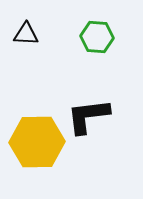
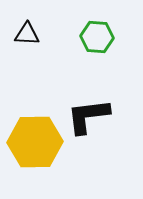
black triangle: moved 1 px right
yellow hexagon: moved 2 px left
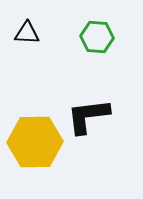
black triangle: moved 1 px up
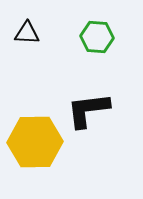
black L-shape: moved 6 px up
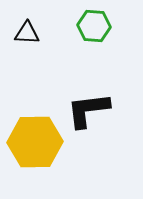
green hexagon: moved 3 px left, 11 px up
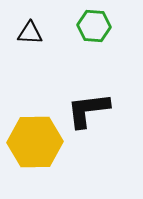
black triangle: moved 3 px right
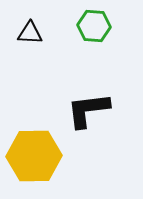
yellow hexagon: moved 1 px left, 14 px down
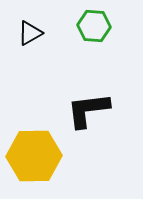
black triangle: rotated 32 degrees counterclockwise
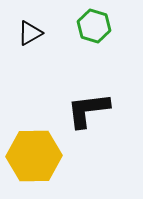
green hexagon: rotated 12 degrees clockwise
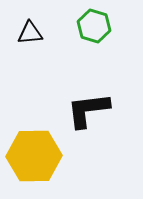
black triangle: rotated 24 degrees clockwise
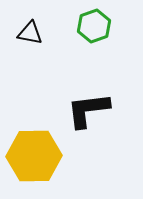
green hexagon: rotated 24 degrees clockwise
black triangle: rotated 16 degrees clockwise
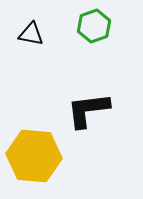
black triangle: moved 1 px right, 1 px down
yellow hexagon: rotated 6 degrees clockwise
